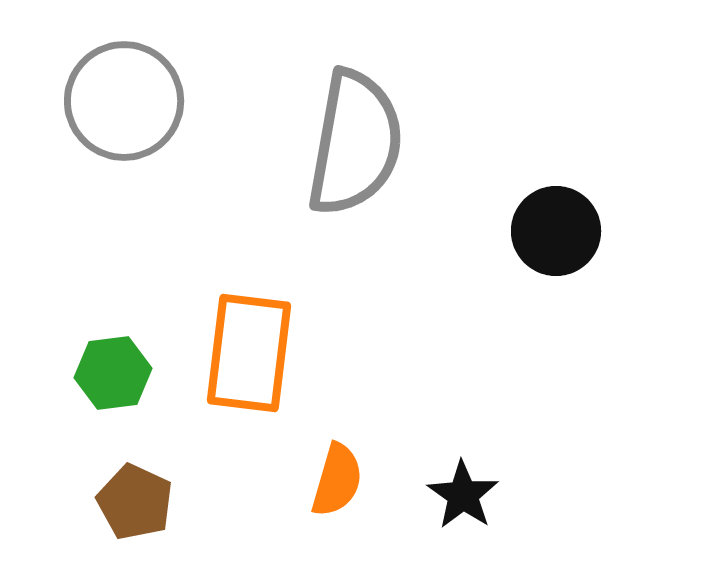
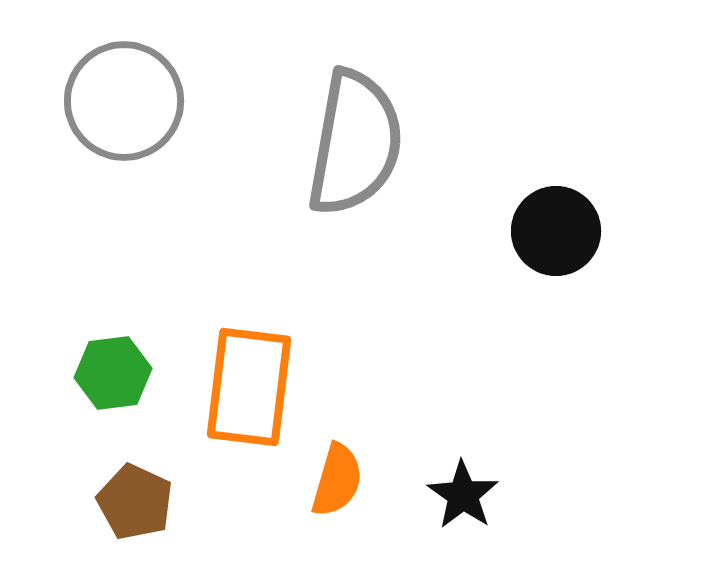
orange rectangle: moved 34 px down
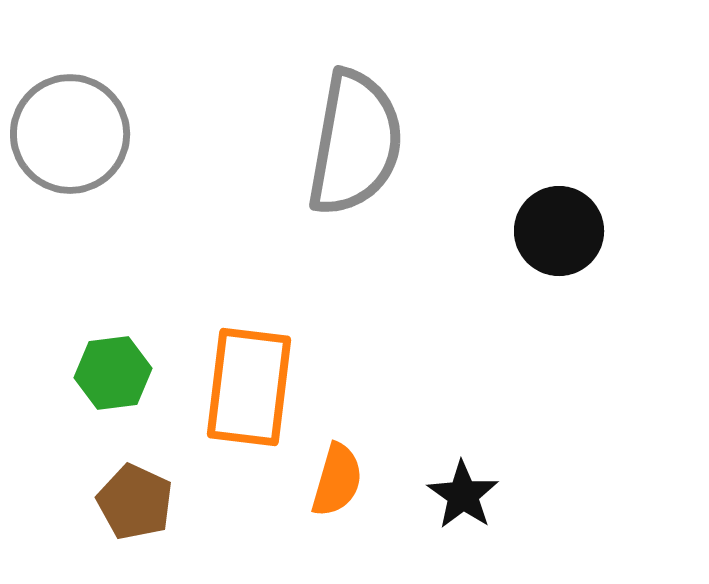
gray circle: moved 54 px left, 33 px down
black circle: moved 3 px right
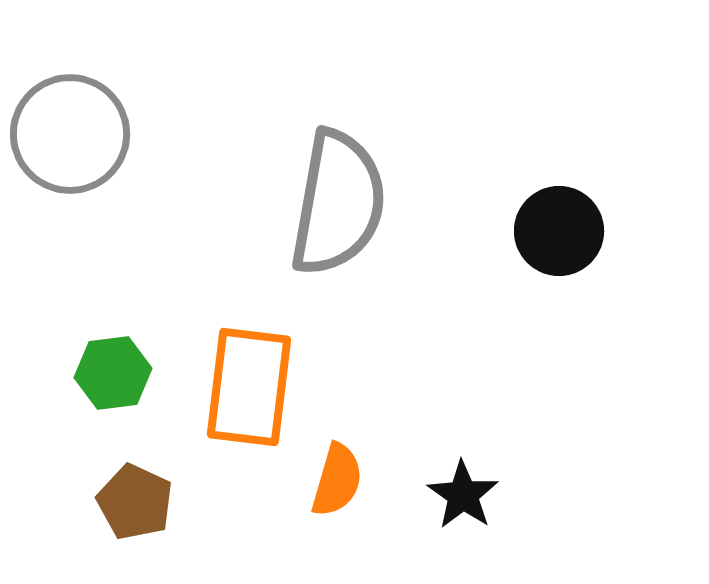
gray semicircle: moved 17 px left, 60 px down
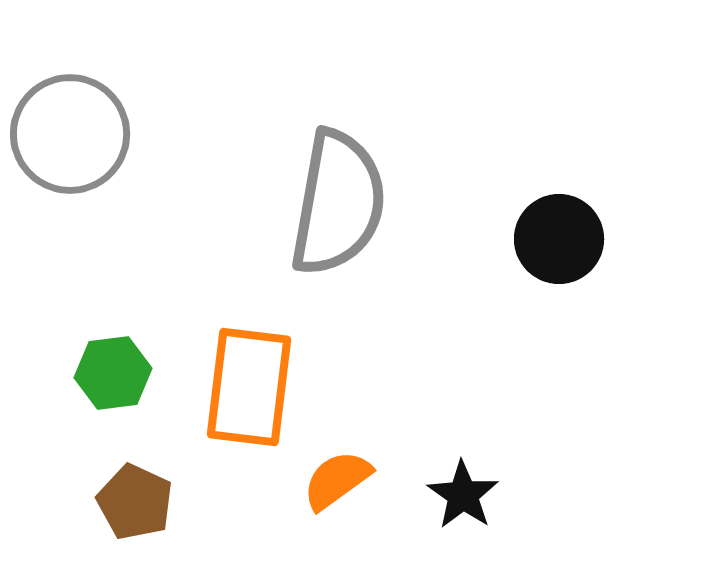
black circle: moved 8 px down
orange semicircle: rotated 142 degrees counterclockwise
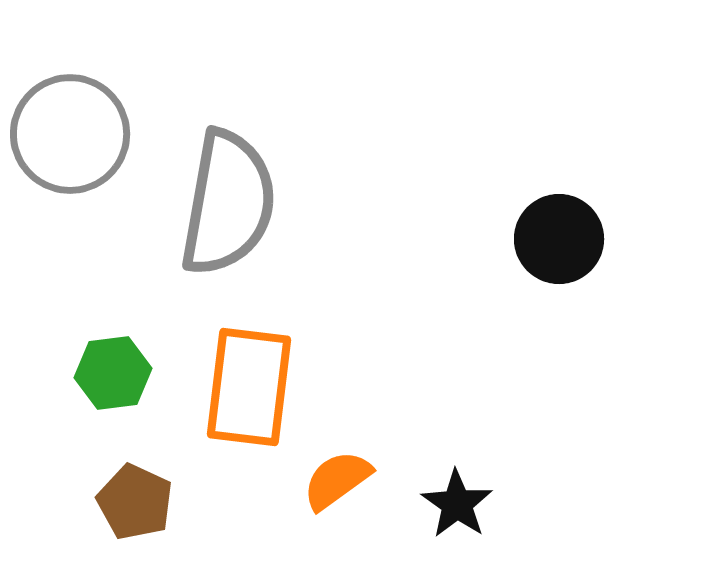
gray semicircle: moved 110 px left
black star: moved 6 px left, 9 px down
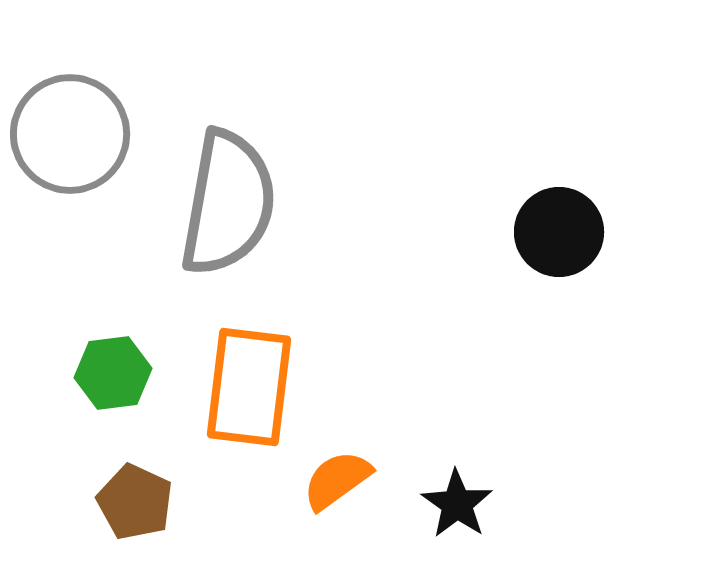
black circle: moved 7 px up
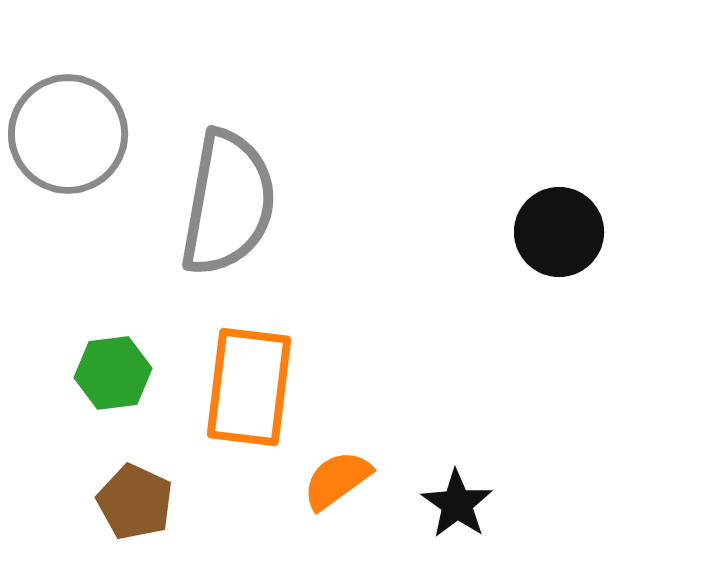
gray circle: moved 2 px left
